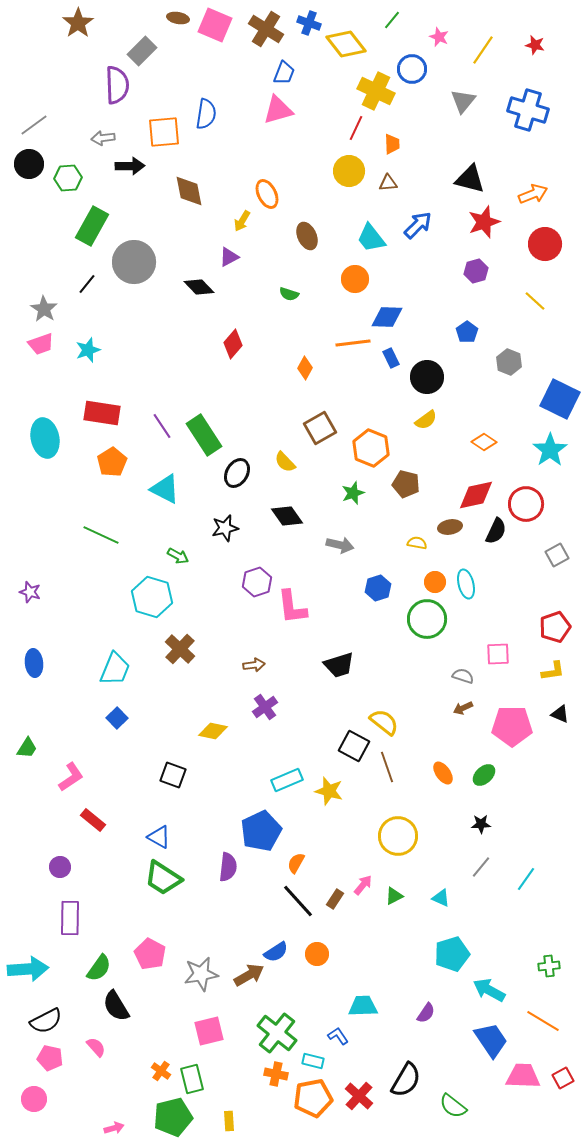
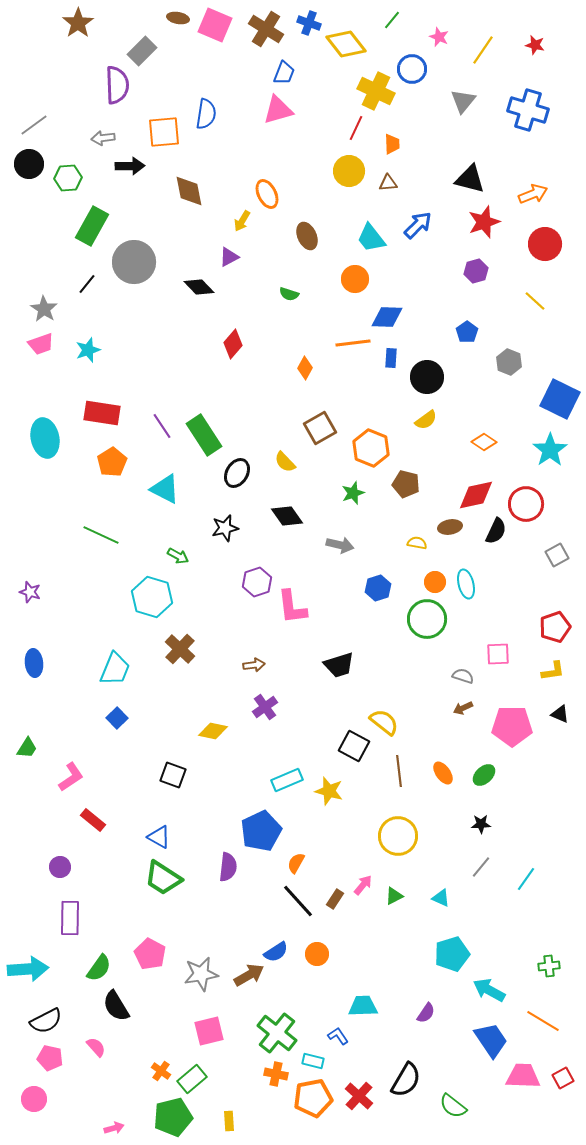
blue rectangle at (391, 358): rotated 30 degrees clockwise
brown line at (387, 767): moved 12 px right, 4 px down; rotated 12 degrees clockwise
green rectangle at (192, 1079): rotated 64 degrees clockwise
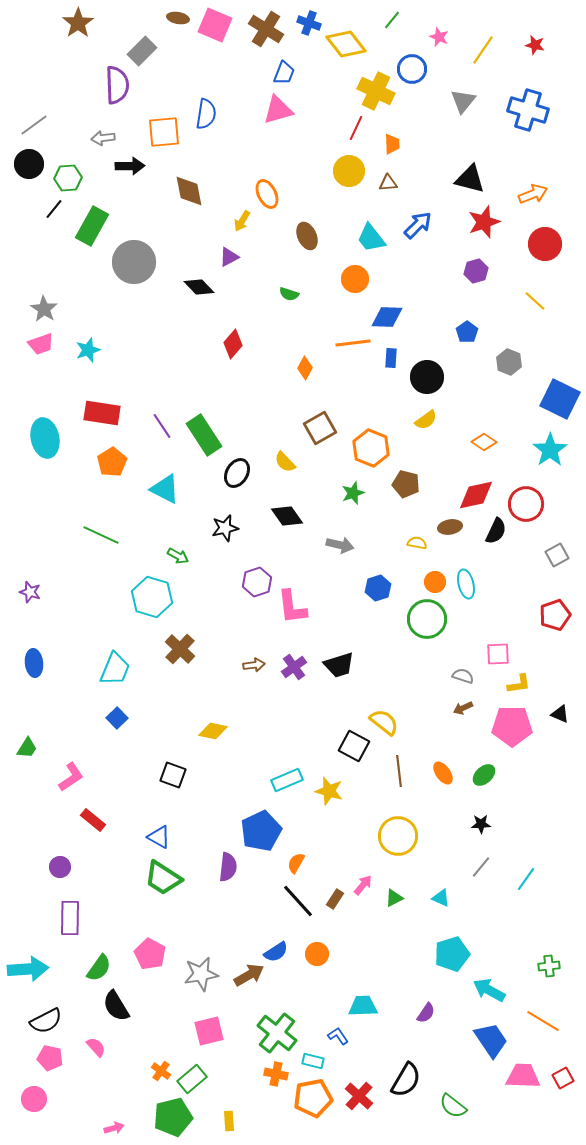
black line at (87, 284): moved 33 px left, 75 px up
red pentagon at (555, 627): moved 12 px up
yellow L-shape at (553, 671): moved 34 px left, 13 px down
purple cross at (265, 707): moved 29 px right, 40 px up
green triangle at (394, 896): moved 2 px down
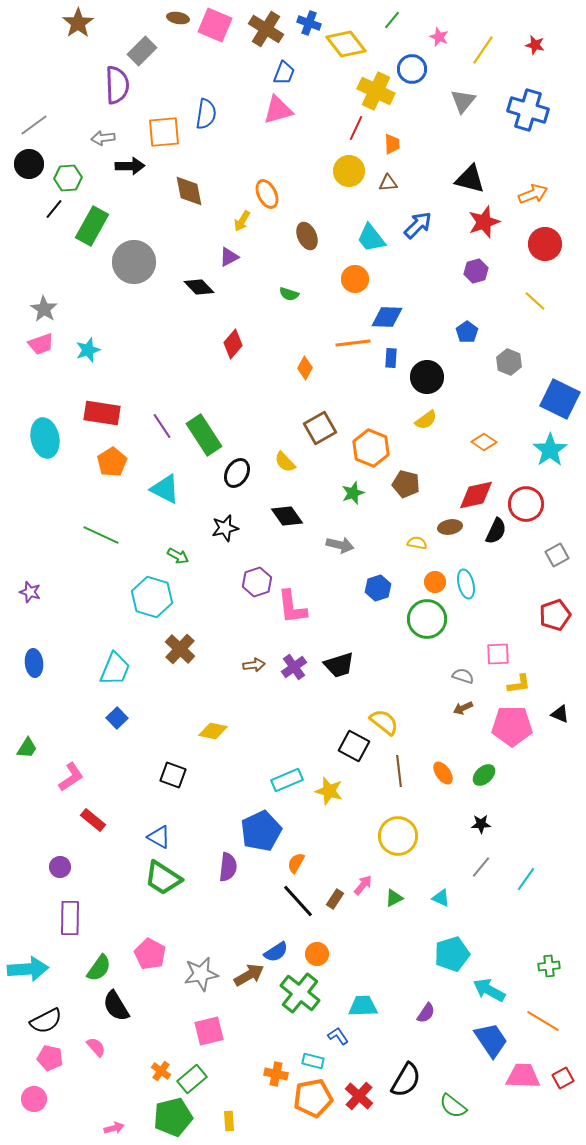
green cross at (277, 1033): moved 23 px right, 40 px up
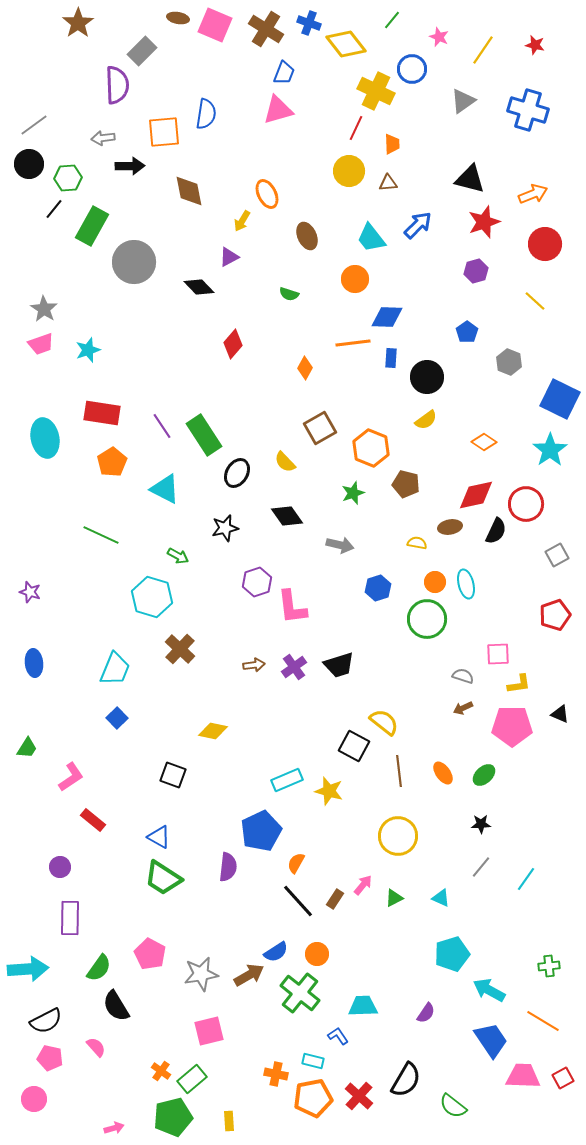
gray triangle at (463, 101): rotated 16 degrees clockwise
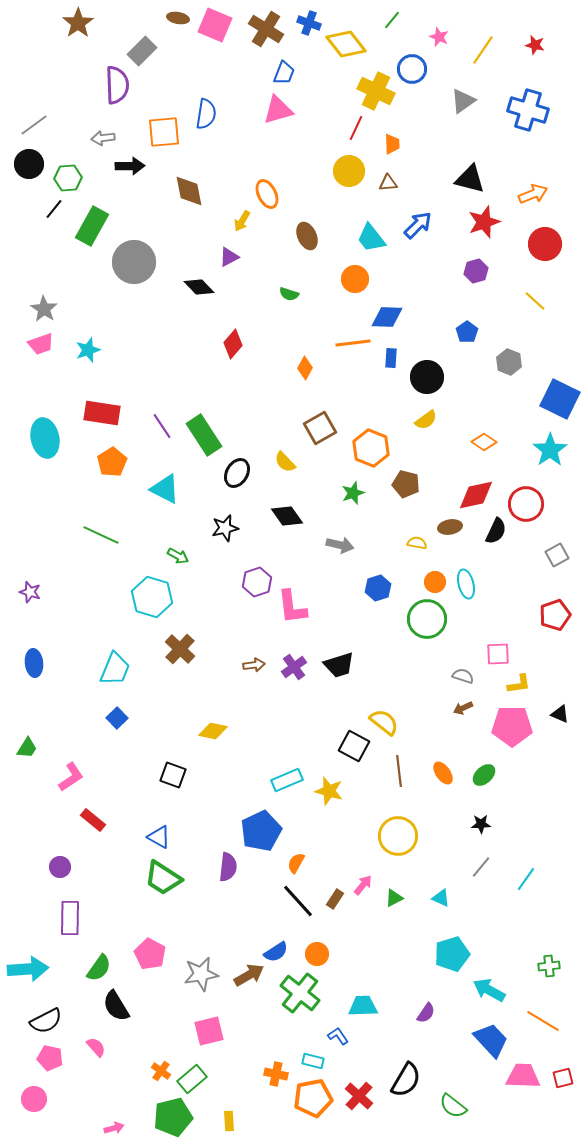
blue trapezoid at (491, 1040): rotated 9 degrees counterclockwise
red square at (563, 1078): rotated 15 degrees clockwise
